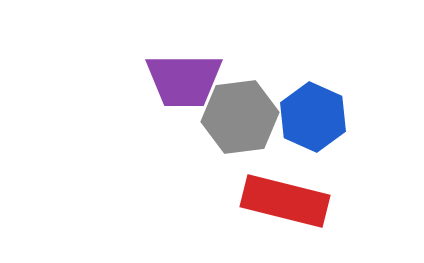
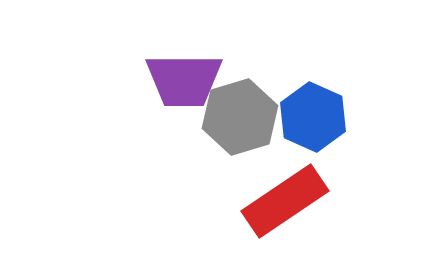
gray hexagon: rotated 10 degrees counterclockwise
red rectangle: rotated 48 degrees counterclockwise
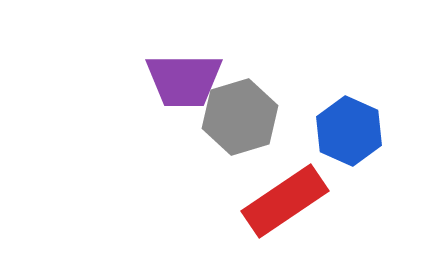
blue hexagon: moved 36 px right, 14 px down
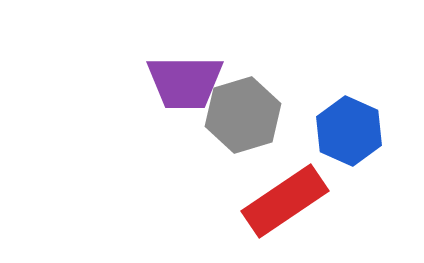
purple trapezoid: moved 1 px right, 2 px down
gray hexagon: moved 3 px right, 2 px up
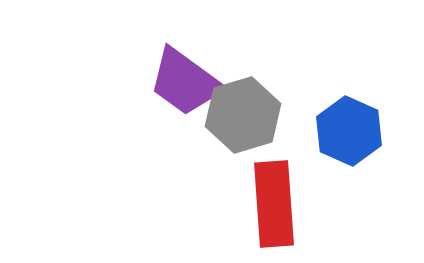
purple trapezoid: rotated 36 degrees clockwise
red rectangle: moved 11 px left, 3 px down; rotated 60 degrees counterclockwise
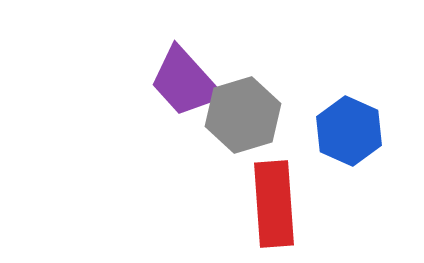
purple trapezoid: rotated 12 degrees clockwise
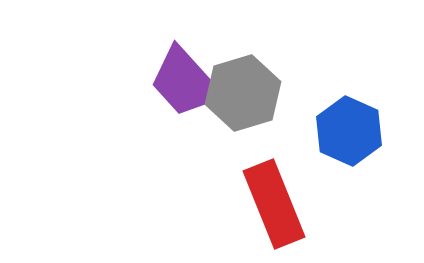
gray hexagon: moved 22 px up
red rectangle: rotated 18 degrees counterclockwise
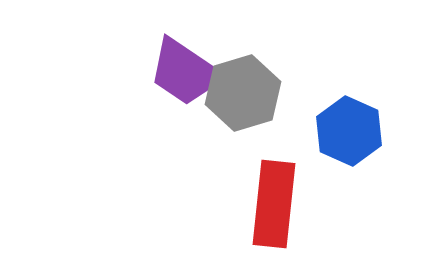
purple trapezoid: moved 10 px up; rotated 14 degrees counterclockwise
red rectangle: rotated 28 degrees clockwise
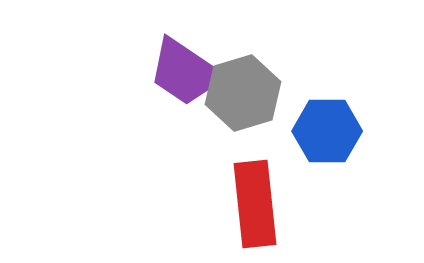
blue hexagon: moved 22 px left; rotated 24 degrees counterclockwise
red rectangle: moved 19 px left; rotated 12 degrees counterclockwise
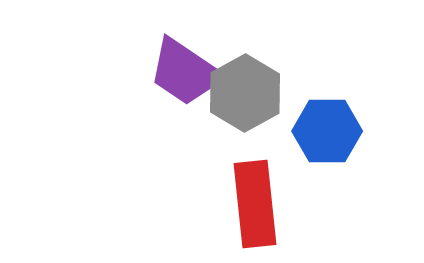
gray hexagon: moved 2 px right; rotated 12 degrees counterclockwise
